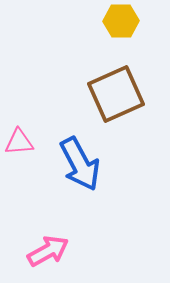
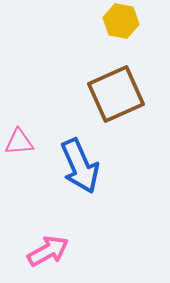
yellow hexagon: rotated 12 degrees clockwise
blue arrow: moved 2 px down; rotated 4 degrees clockwise
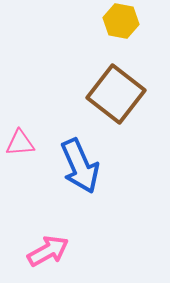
brown square: rotated 28 degrees counterclockwise
pink triangle: moved 1 px right, 1 px down
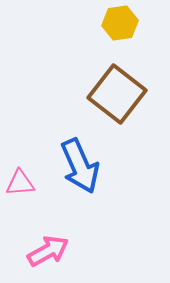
yellow hexagon: moved 1 px left, 2 px down; rotated 20 degrees counterclockwise
brown square: moved 1 px right
pink triangle: moved 40 px down
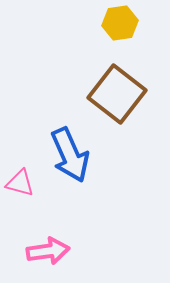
blue arrow: moved 10 px left, 11 px up
pink triangle: rotated 20 degrees clockwise
pink arrow: rotated 21 degrees clockwise
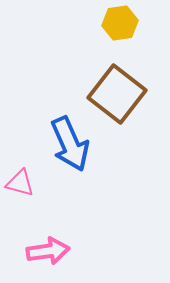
blue arrow: moved 11 px up
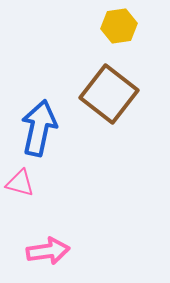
yellow hexagon: moved 1 px left, 3 px down
brown square: moved 8 px left
blue arrow: moved 31 px left, 16 px up; rotated 144 degrees counterclockwise
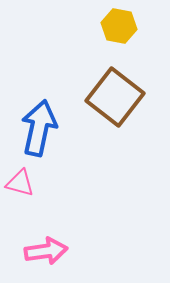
yellow hexagon: rotated 20 degrees clockwise
brown square: moved 6 px right, 3 px down
pink arrow: moved 2 px left
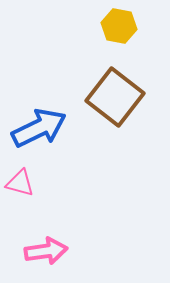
blue arrow: rotated 52 degrees clockwise
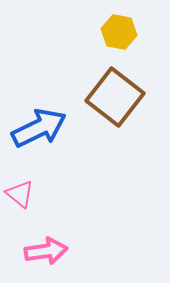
yellow hexagon: moved 6 px down
pink triangle: moved 11 px down; rotated 24 degrees clockwise
